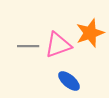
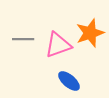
gray line: moved 5 px left, 7 px up
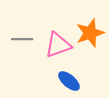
gray line: moved 1 px left
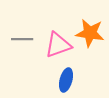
orange star: rotated 28 degrees clockwise
blue ellipse: moved 3 px left, 1 px up; rotated 65 degrees clockwise
